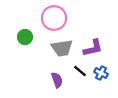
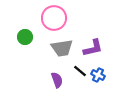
blue cross: moved 3 px left, 2 px down
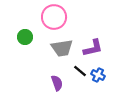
pink circle: moved 1 px up
purple semicircle: moved 3 px down
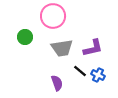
pink circle: moved 1 px left, 1 px up
